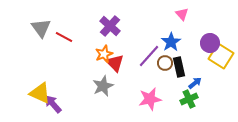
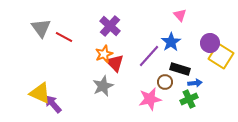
pink triangle: moved 2 px left, 1 px down
brown circle: moved 19 px down
black rectangle: moved 1 px right, 2 px down; rotated 60 degrees counterclockwise
blue arrow: rotated 32 degrees clockwise
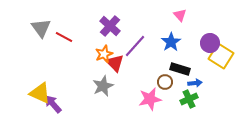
purple line: moved 14 px left, 10 px up
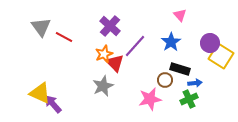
gray triangle: moved 1 px up
brown circle: moved 2 px up
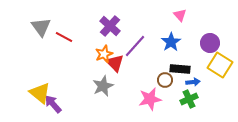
yellow square: moved 1 px left, 9 px down
black rectangle: rotated 12 degrees counterclockwise
blue arrow: moved 2 px left, 1 px up
yellow triangle: rotated 15 degrees clockwise
